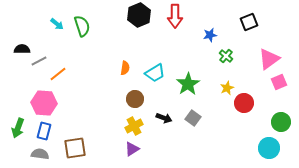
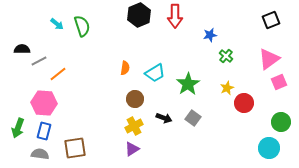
black square: moved 22 px right, 2 px up
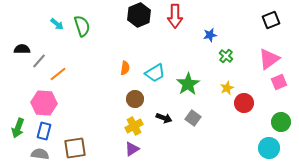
gray line: rotated 21 degrees counterclockwise
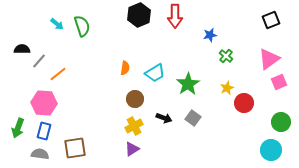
cyan circle: moved 2 px right, 2 px down
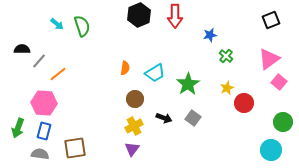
pink square: rotated 28 degrees counterclockwise
green circle: moved 2 px right
purple triangle: rotated 21 degrees counterclockwise
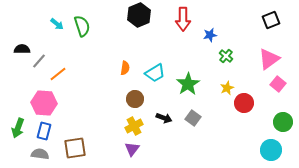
red arrow: moved 8 px right, 3 px down
pink square: moved 1 px left, 2 px down
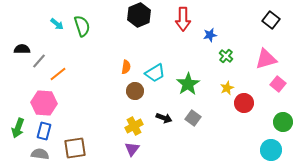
black square: rotated 30 degrees counterclockwise
pink triangle: moved 3 px left; rotated 20 degrees clockwise
orange semicircle: moved 1 px right, 1 px up
brown circle: moved 8 px up
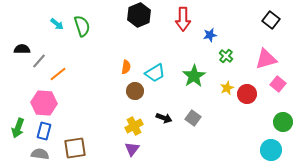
green star: moved 6 px right, 8 px up
red circle: moved 3 px right, 9 px up
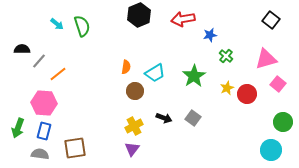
red arrow: rotated 80 degrees clockwise
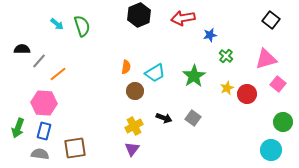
red arrow: moved 1 px up
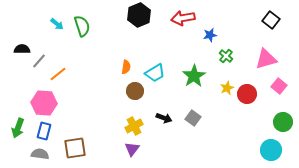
pink square: moved 1 px right, 2 px down
